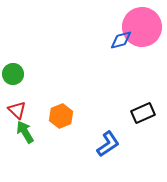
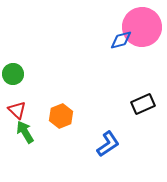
black rectangle: moved 9 px up
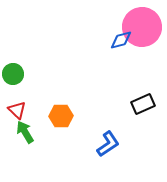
orange hexagon: rotated 20 degrees clockwise
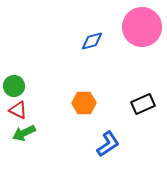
blue diamond: moved 29 px left, 1 px down
green circle: moved 1 px right, 12 px down
red triangle: moved 1 px right; rotated 18 degrees counterclockwise
orange hexagon: moved 23 px right, 13 px up
green arrow: moved 1 px left, 1 px down; rotated 85 degrees counterclockwise
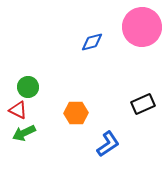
blue diamond: moved 1 px down
green circle: moved 14 px right, 1 px down
orange hexagon: moved 8 px left, 10 px down
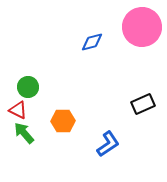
orange hexagon: moved 13 px left, 8 px down
green arrow: rotated 75 degrees clockwise
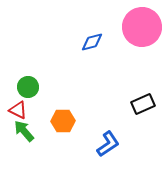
green arrow: moved 2 px up
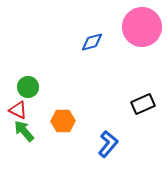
blue L-shape: rotated 16 degrees counterclockwise
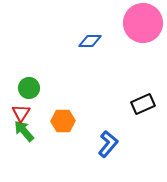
pink circle: moved 1 px right, 4 px up
blue diamond: moved 2 px left, 1 px up; rotated 15 degrees clockwise
green circle: moved 1 px right, 1 px down
red triangle: moved 3 px right, 3 px down; rotated 36 degrees clockwise
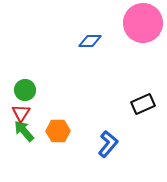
green circle: moved 4 px left, 2 px down
orange hexagon: moved 5 px left, 10 px down
